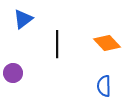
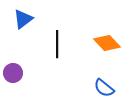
blue semicircle: moved 2 px down; rotated 50 degrees counterclockwise
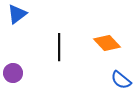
blue triangle: moved 6 px left, 5 px up
black line: moved 2 px right, 3 px down
blue semicircle: moved 17 px right, 8 px up
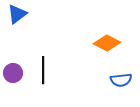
orange diamond: rotated 20 degrees counterclockwise
black line: moved 16 px left, 23 px down
blue semicircle: rotated 45 degrees counterclockwise
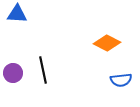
blue triangle: rotated 40 degrees clockwise
black line: rotated 12 degrees counterclockwise
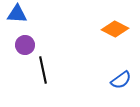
orange diamond: moved 8 px right, 14 px up
purple circle: moved 12 px right, 28 px up
blue semicircle: rotated 30 degrees counterclockwise
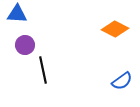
blue semicircle: moved 1 px right, 1 px down
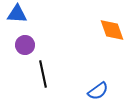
orange diamond: moved 3 px left, 1 px down; rotated 44 degrees clockwise
black line: moved 4 px down
blue semicircle: moved 24 px left, 10 px down
